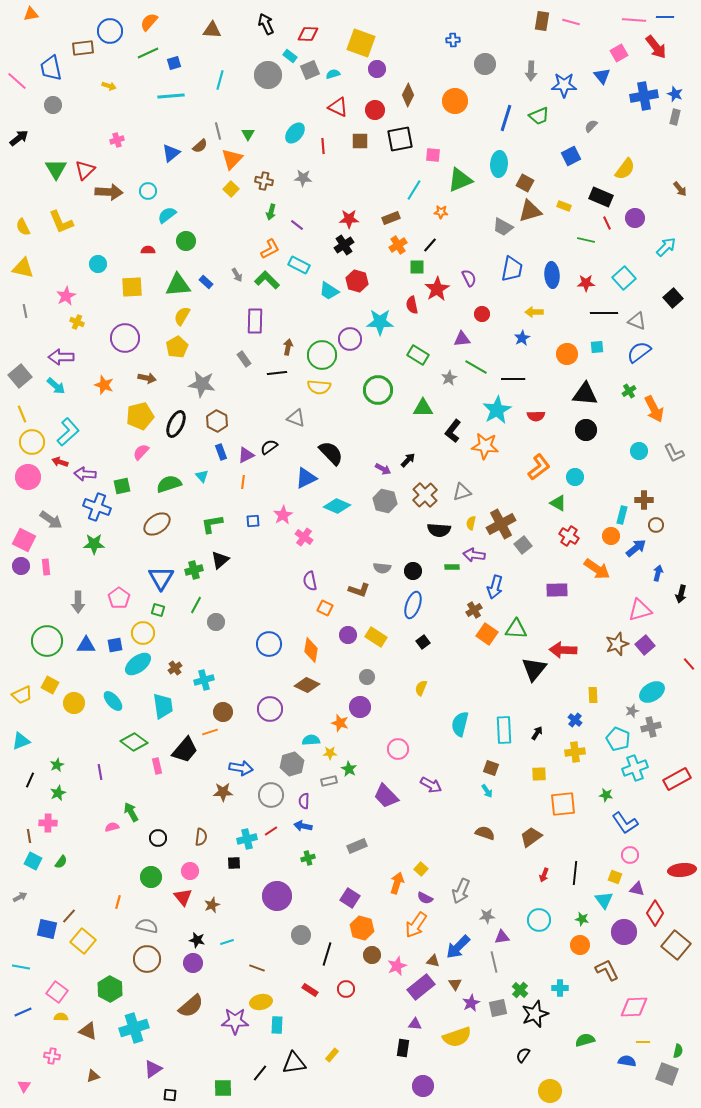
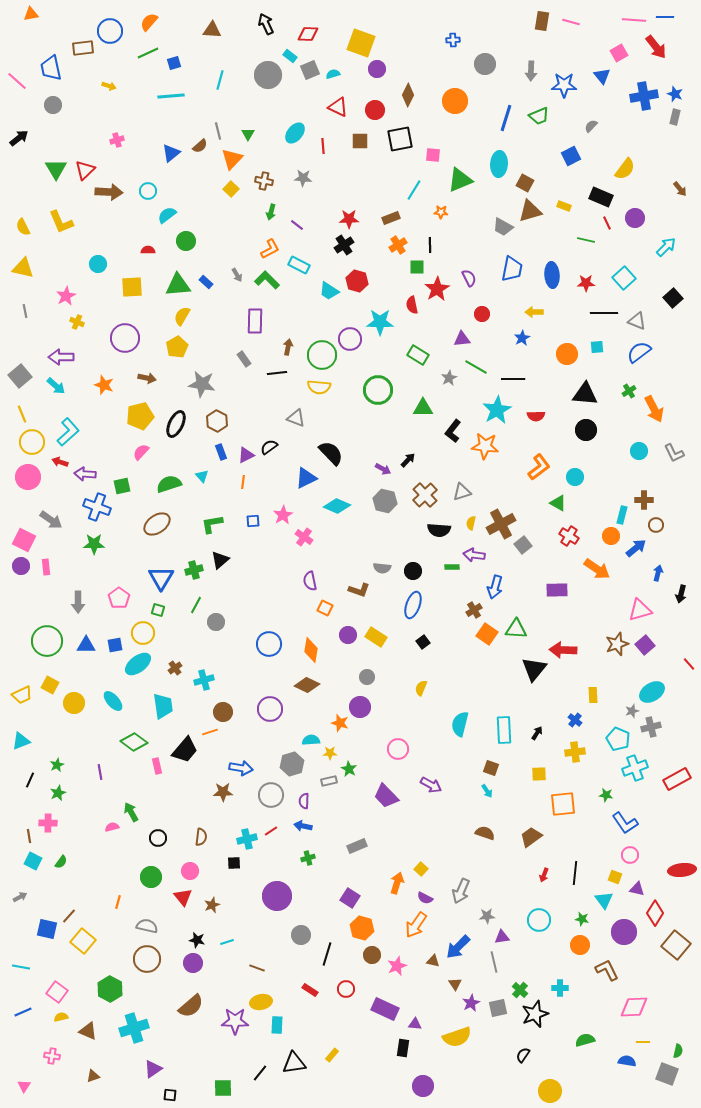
black line at (430, 245): rotated 42 degrees counterclockwise
purple rectangle at (421, 987): moved 36 px left, 22 px down; rotated 64 degrees clockwise
yellow semicircle at (61, 1017): rotated 16 degrees counterclockwise
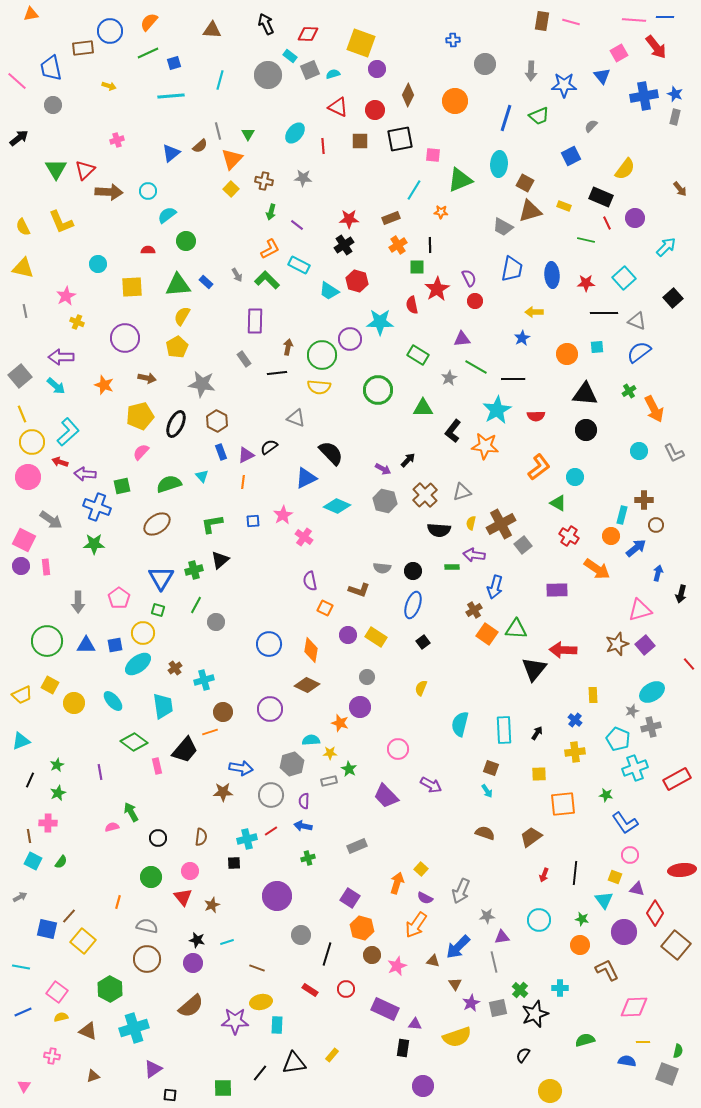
red circle at (482, 314): moved 7 px left, 13 px up
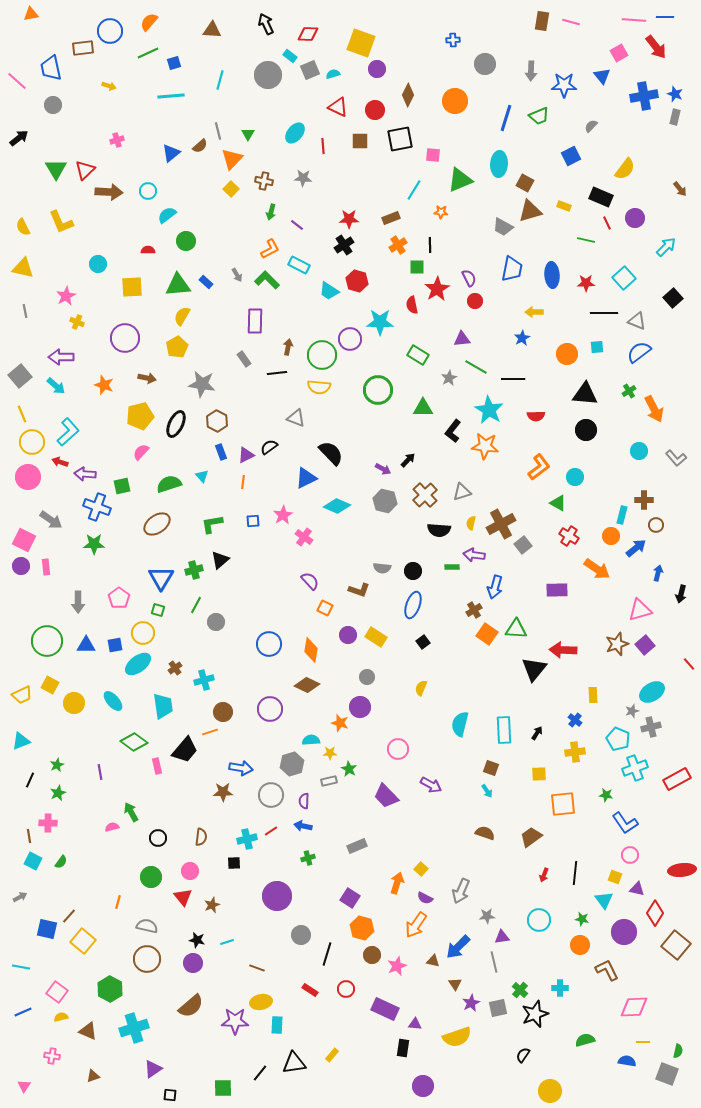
cyan star at (497, 410): moved 8 px left; rotated 12 degrees counterclockwise
gray L-shape at (674, 453): moved 2 px right, 5 px down; rotated 15 degrees counterclockwise
purple semicircle at (310, 581): rotated 150 degrees clockwise
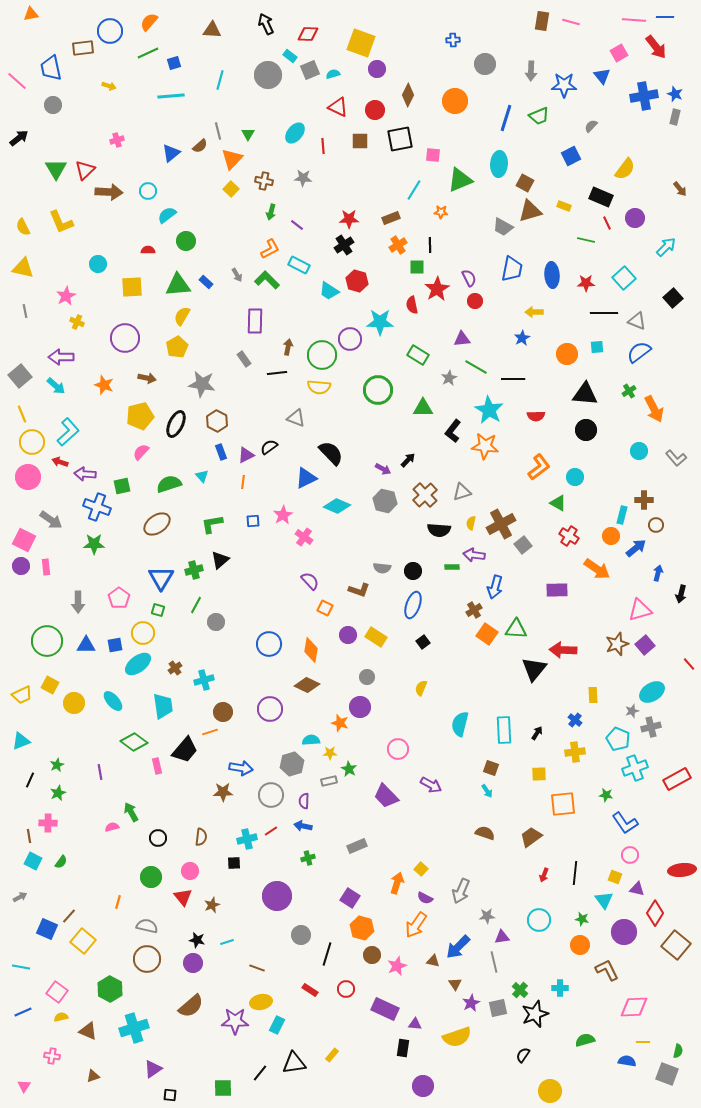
blue square at (47, 929): rotated 10 degrees clockwise
cyan rectangle at (277, 1025): rotated 24 degrees clockwise
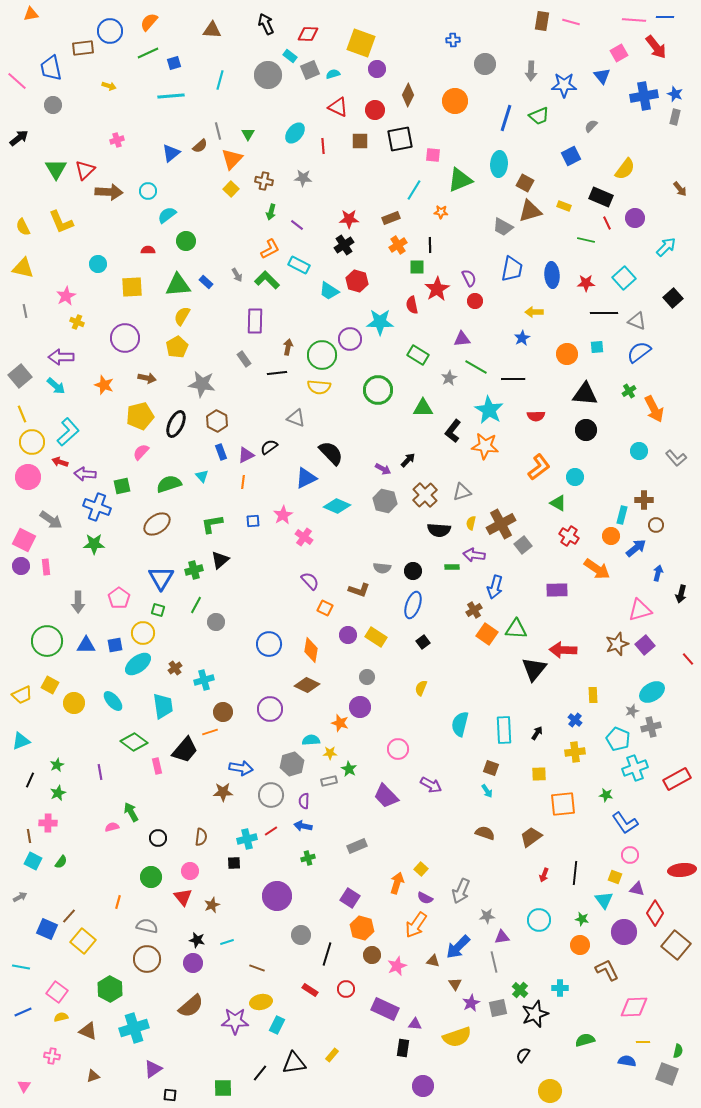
red line at (689, 664): moved 1 px left, 5 px up
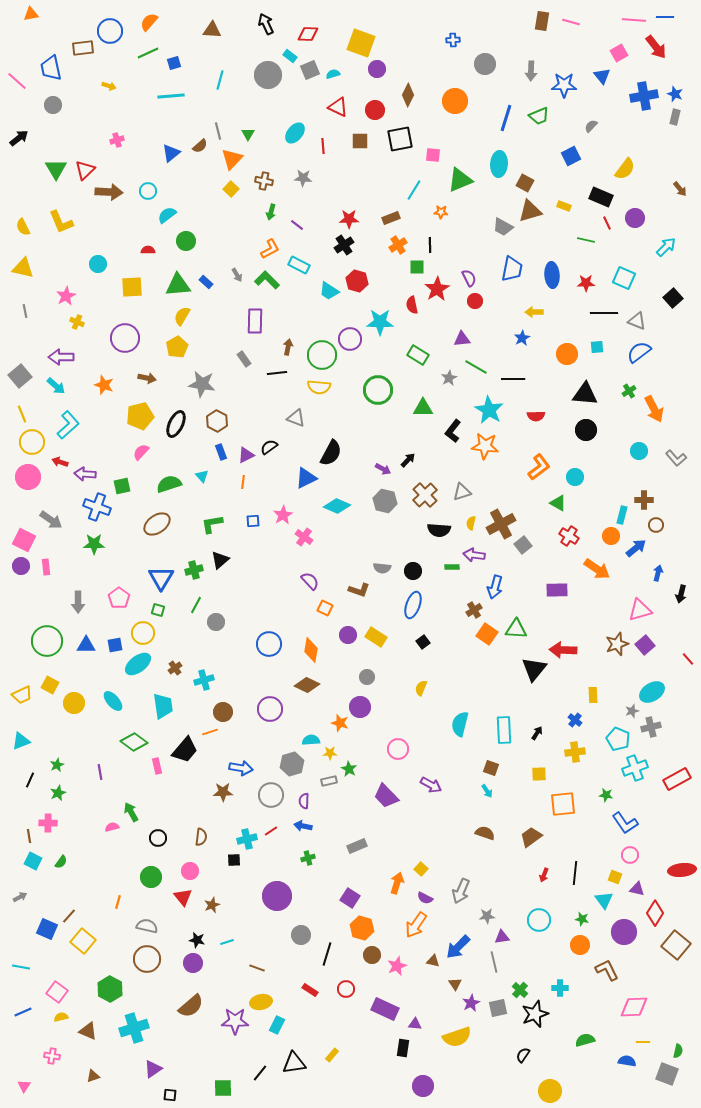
cyan square at (624, 278): rotated 25 degrees counterclockwise
cyan L-shape at (68, 432): moved 7 px up
black semicircle at (331, 453): rotated 72 degrees clockwise
black square at (234, 863): moved 3 px up
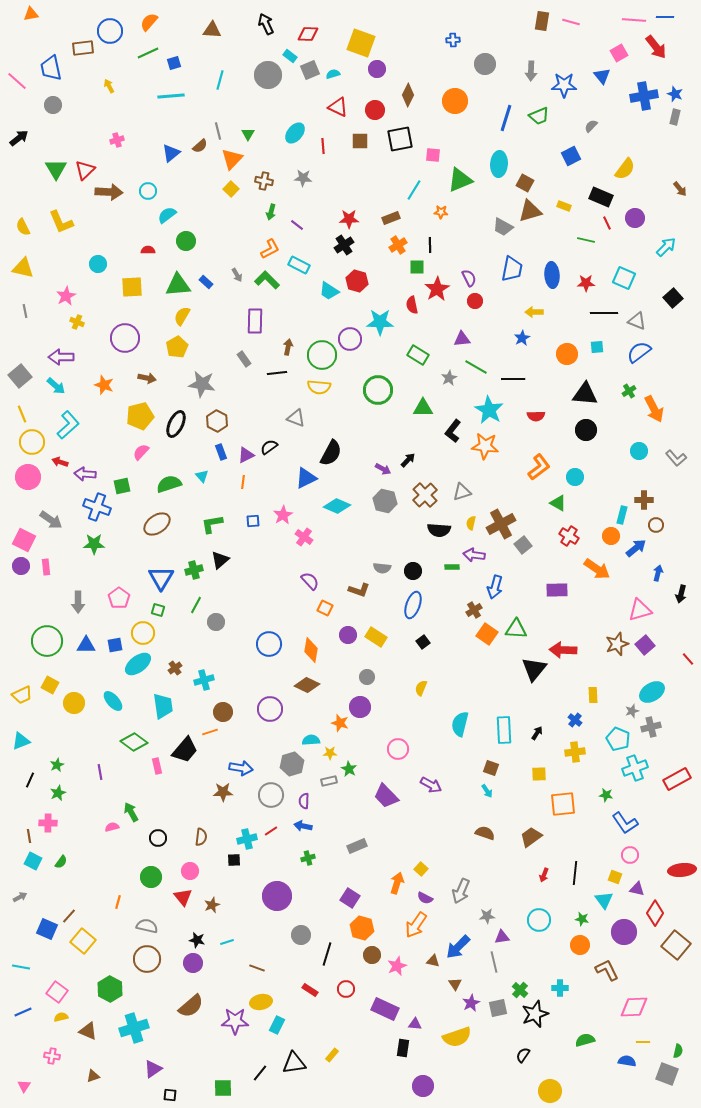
yellow arrow at (109, 86): rotated 136 degrees counterclockwise
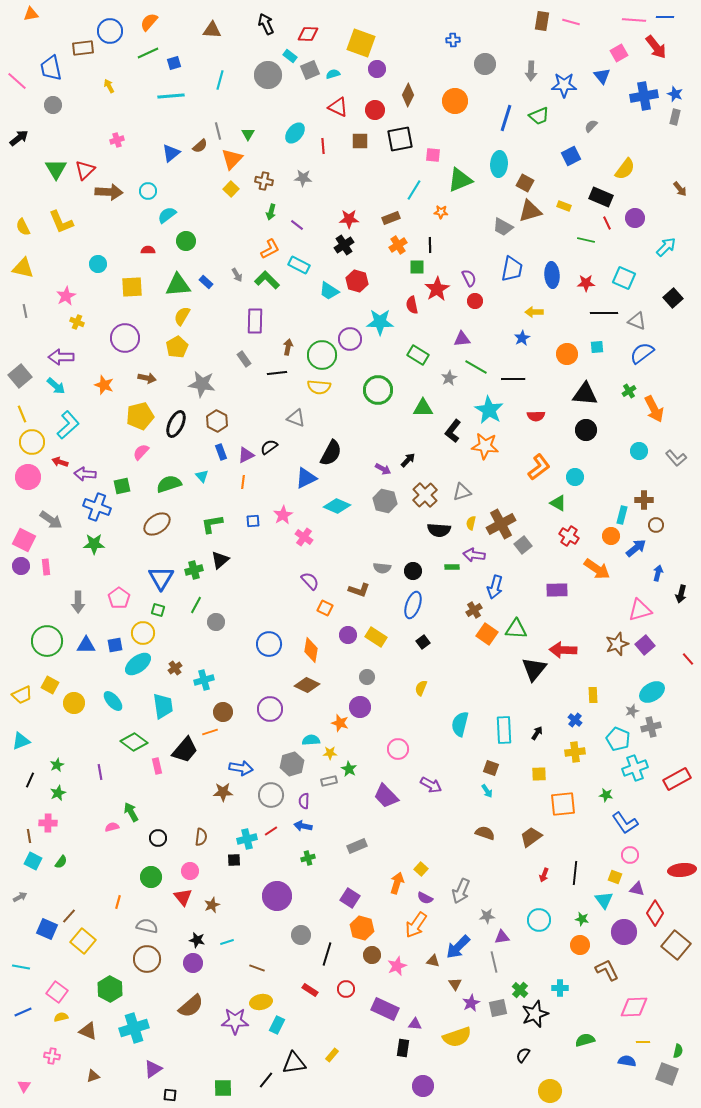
blue semicircle at (639, 352): moved 3 px right, 1 px down
black line at (260, 1073): moved 6 px right, 7 px down
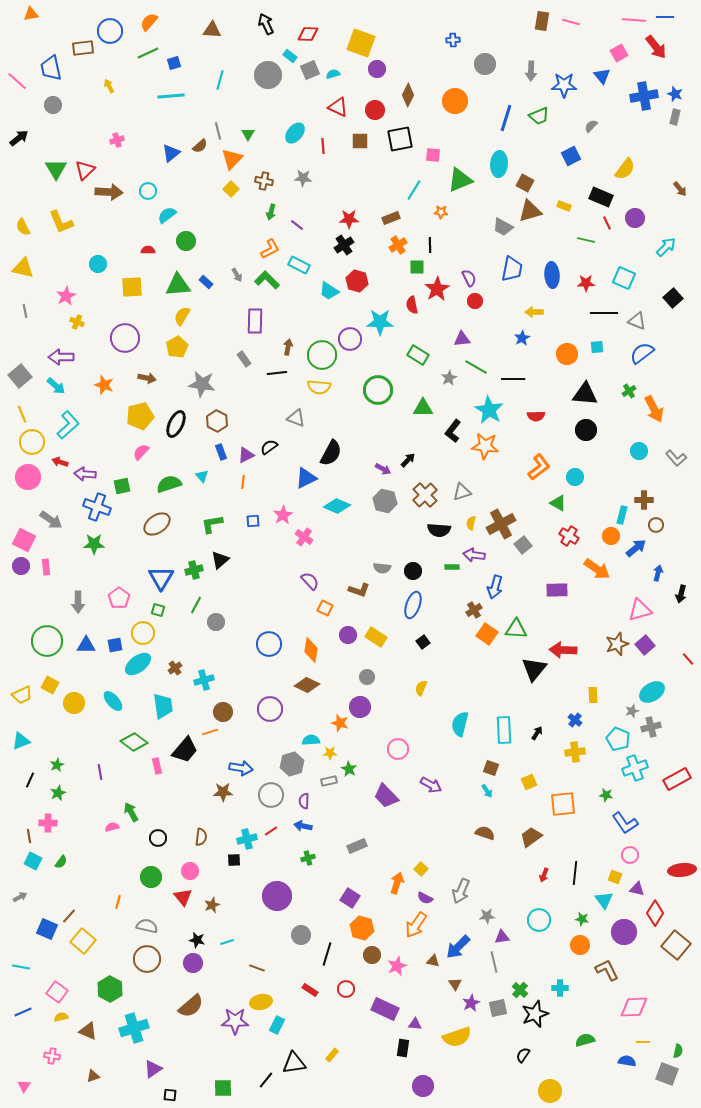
yellow square at (539, 774): moved 10 px left, 8 px down; rotated 21 degrees counterclockwise
